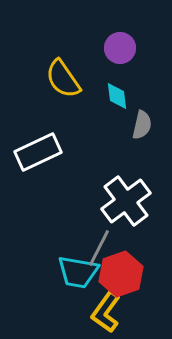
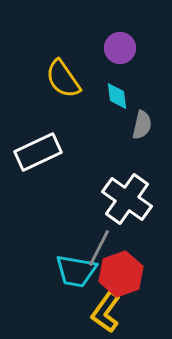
white cross: moved 1 px right, 2 px up; rotated 18 degrees counterclockwise
cyan trapezoid: moved 2 px left, 1 px up
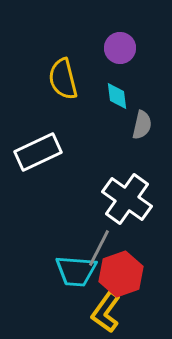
yellow semicircle: rotated 21 degrees clockwise
cyan trapezoid: rotated 6 degrees counterclockwise
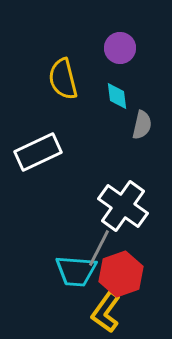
white cross: moved 4 px left, 7 px down
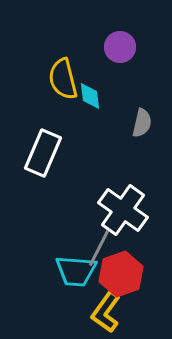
purple circle: moved 1 px up
cyan diamond: moved 27 px left
gray semicircle: moved 2 px up
white rectangle: moved 5 px right, 1 px down; rotated 42 degrees counterclockwise
white cross: moved 4 px down
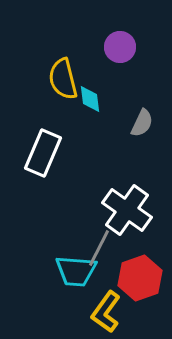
cyan diamond: moved 3 px down
gray semicircle: rotated 12 degrees clockwise
white cross: moved 4 px right
red hexagon: moved 19 px right, 4 px down
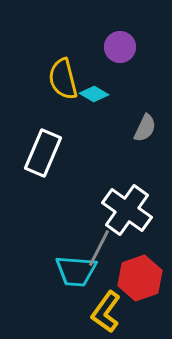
cyan diamond: moved 4 px right, 5 px up; rotated 52 degrees counterclockwise
gray semicircle: moved 3 px right, 5 px down
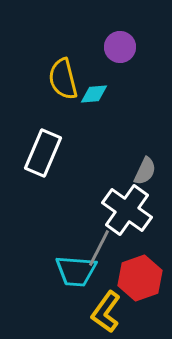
cyan diamond: rotated 36 degrees counterclockwise
gray semicircle: moved 43 px down
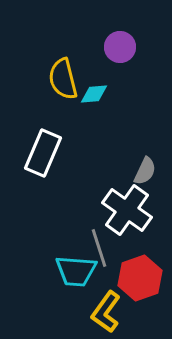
gray line: rotated 45 degrees counterclockwise
